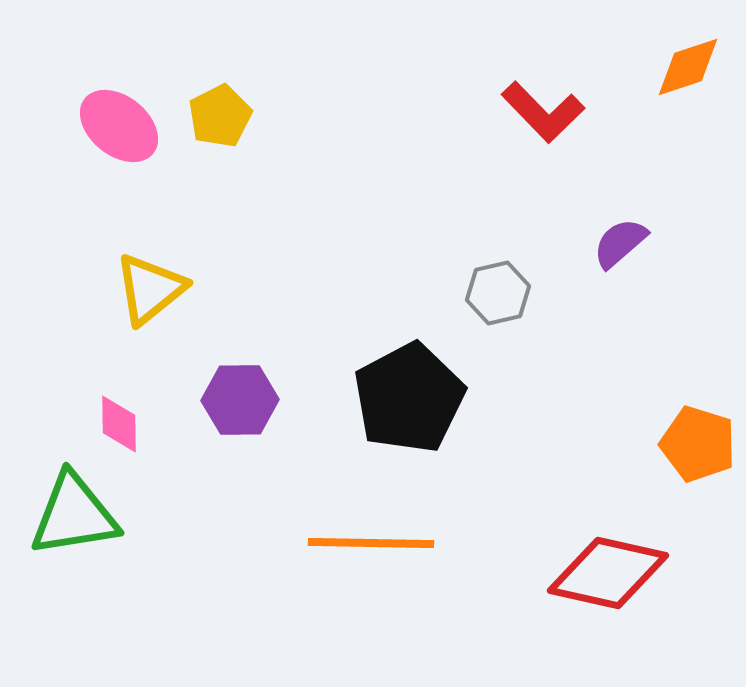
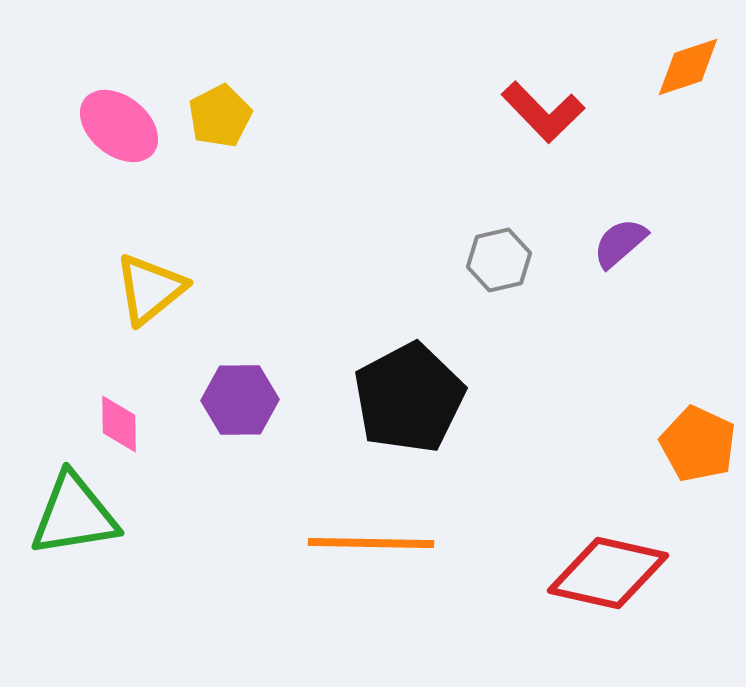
gray hexagon: moved 1 px right, 33 px up
orange pentagon: rotated 8 degrees clockwise
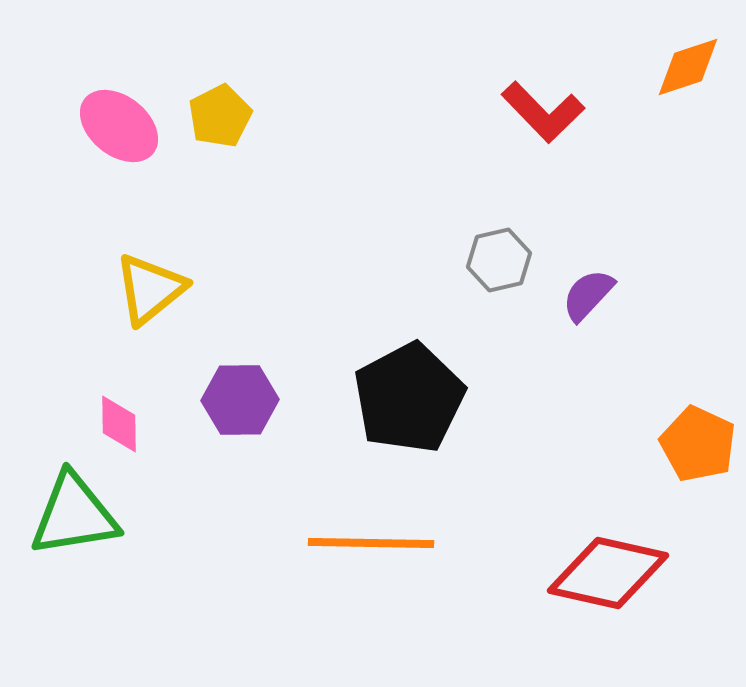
purple semicircle: moved 32 px left, 52 px down; rotated 6 degrees counterclockwise
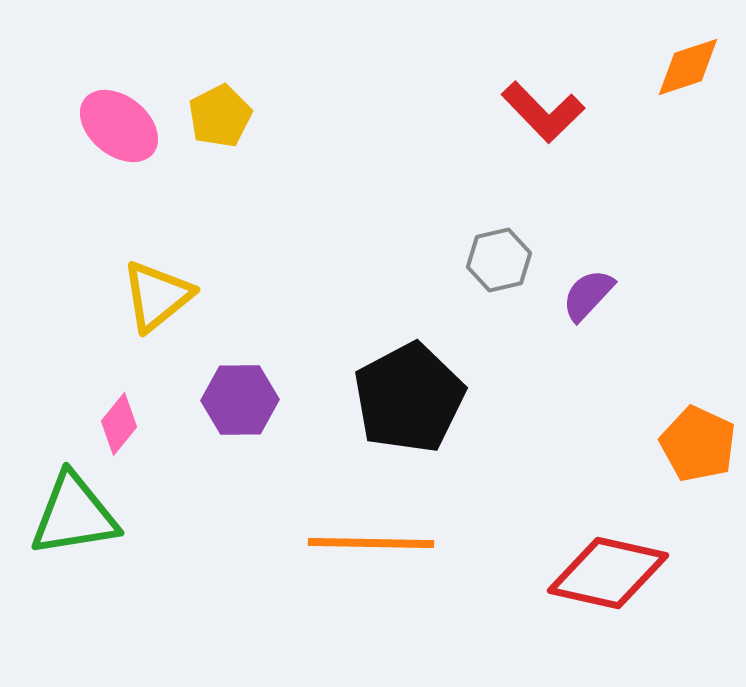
yellow triangle: moved 7 px right, 7 px down
pink diamond: rotated 40 degrees clockwise
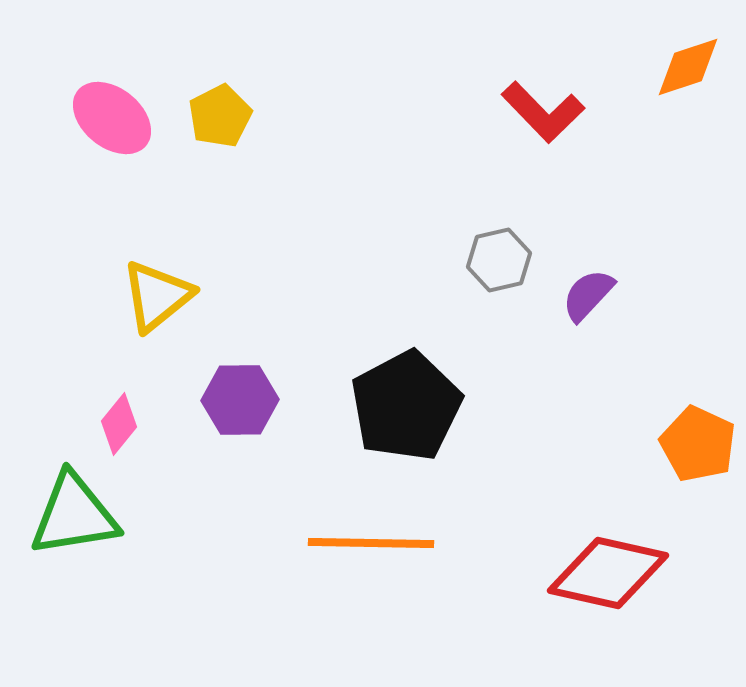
pink ellipse: moved 7 px left, 8 px up
black pentagon: moved 3 px left, 8 px down
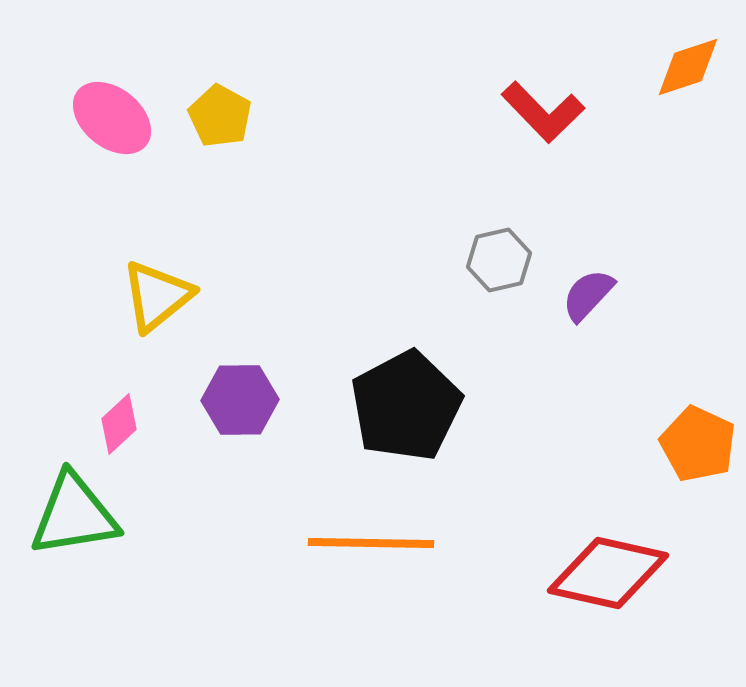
yellow pentagon: rotated 16 degrees counterclockwise
pink diamond: rotated 8 degrees clockwise
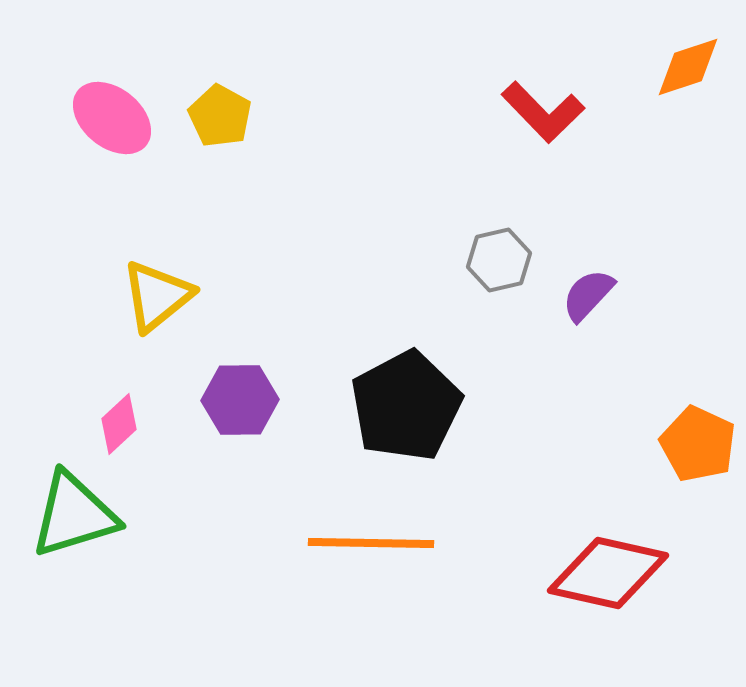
green triangle: rotated 8 degrees counterclockwise
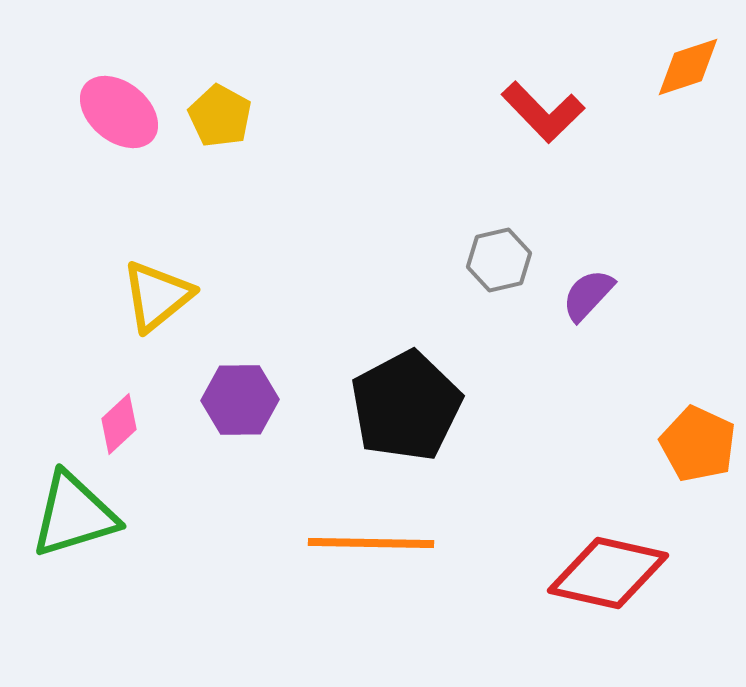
pink ellipse: moved 7 px right, 6 px up
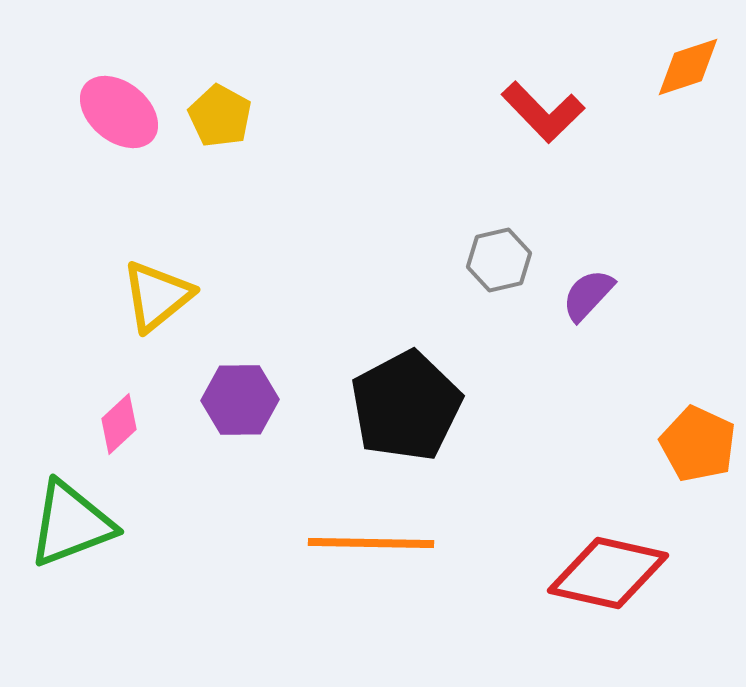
green triangle: moved 3 px left, 9 px down; rotated 4 degrees counterclockwise
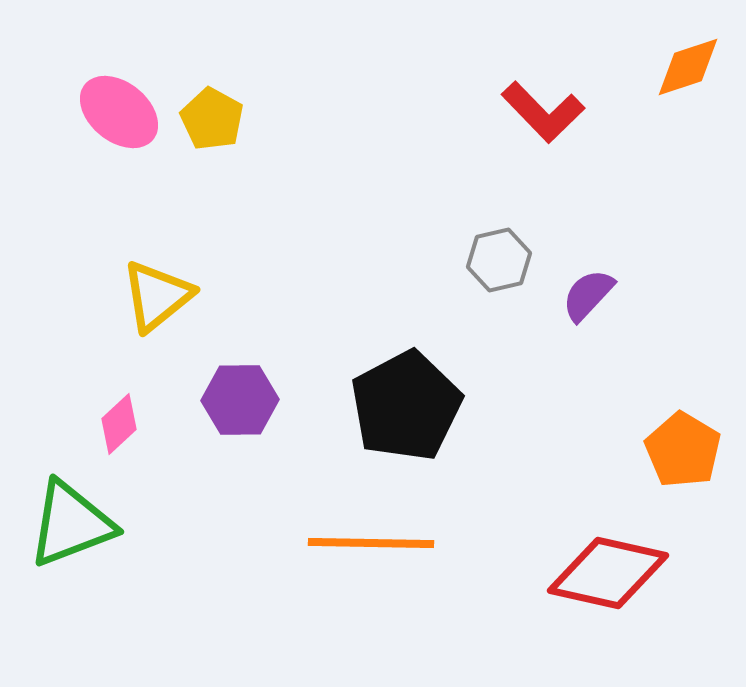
yellow pentagon: moved 8 px left, 3 px down
orange pentagon: moved 15 px left, 6 px down; rotated 6 degrees clockwise
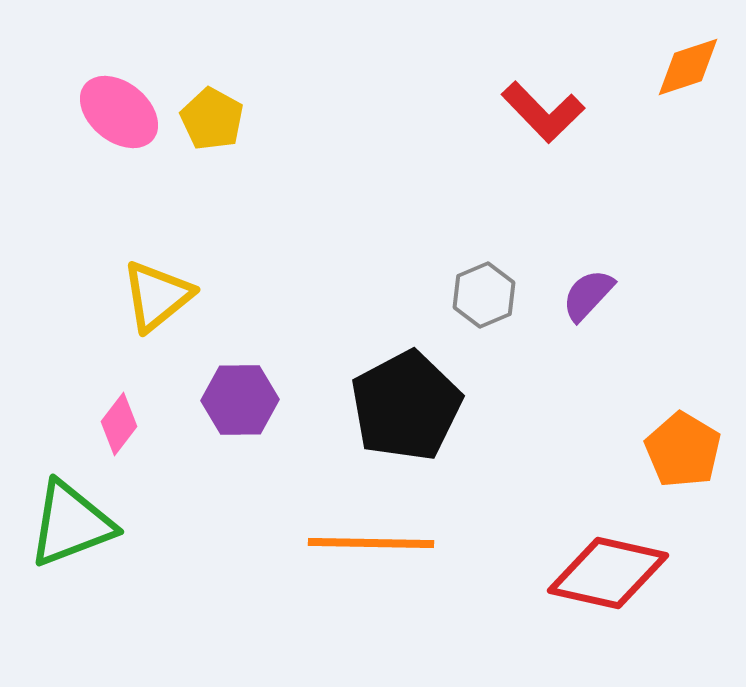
gray hexagon: moved 15 px left, 35 px down; rotated 10 degrees counterclockwise
pink diamond: rotated 10 degrees counterclockwise
